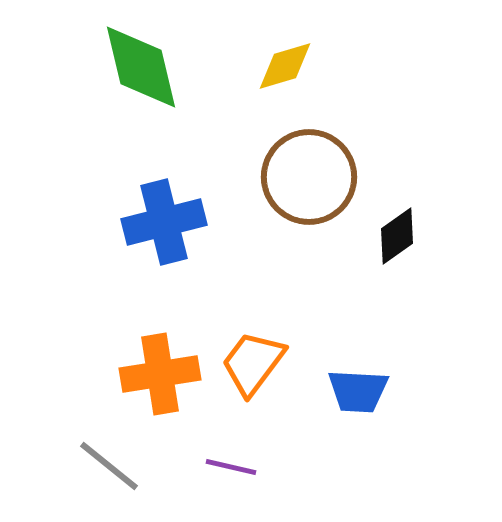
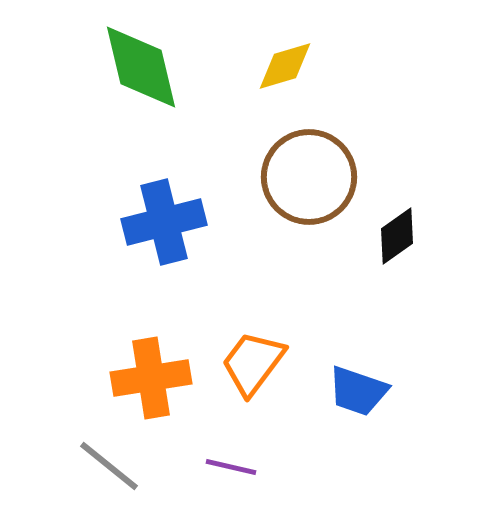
orange cross: moved 9 px left, 4 px down
blue trapezoid: rotated 16 degrees clockwise
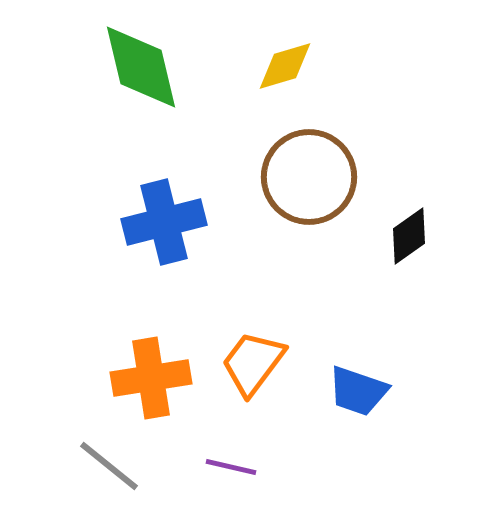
black diamond: moved 12 px right
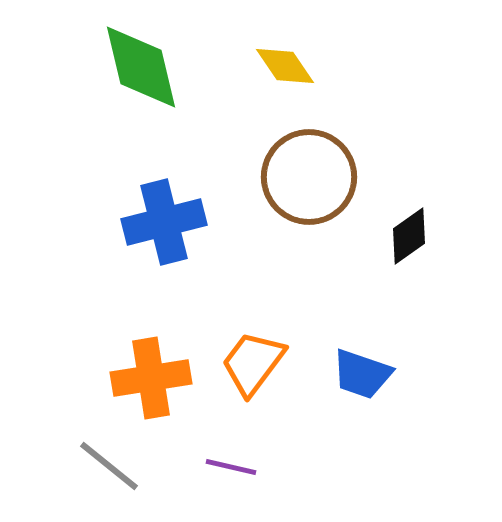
yellow diamond: rotated 72 degrees clockwise
blue trapezoid: moved 4 px right, 17 px up
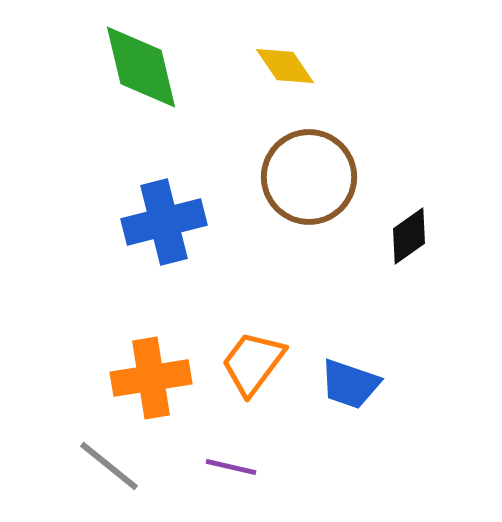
blue trapezoid: moved 12 px left, 10 px down
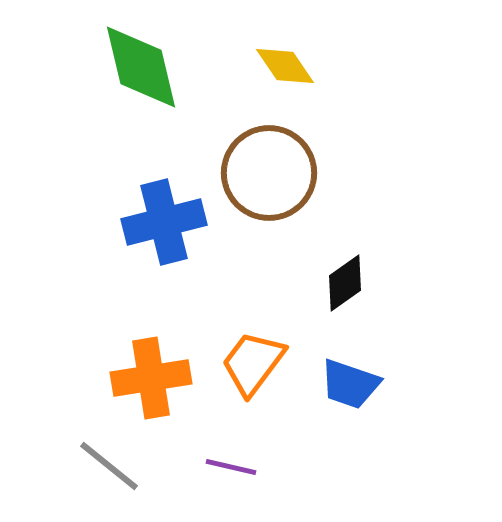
brown circle: moved 40 px left, 4 px up
black diamond: moved 64 px left, 47 px down
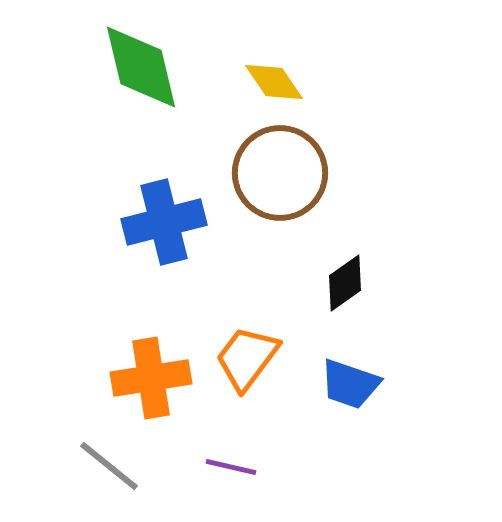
yellow diamond: moved 11 px left, 16 px down
brown circle: moved 11 px right
orange trapezoid: moved 6 px left, 5 px up
